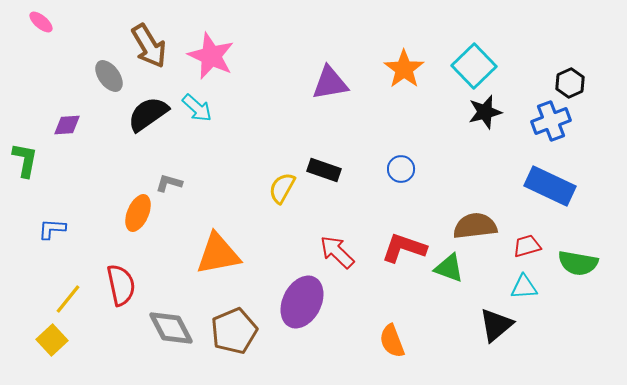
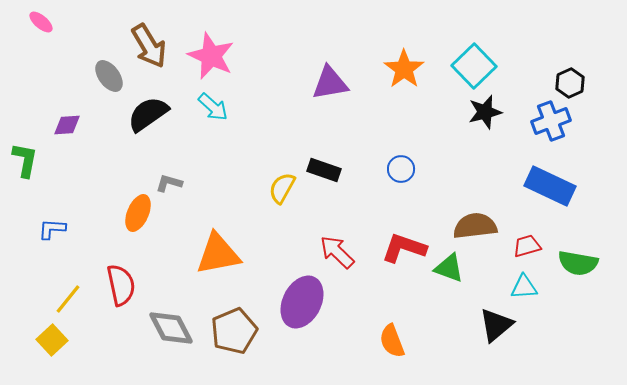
cyan arrow: moved 16 px right, 1 px up
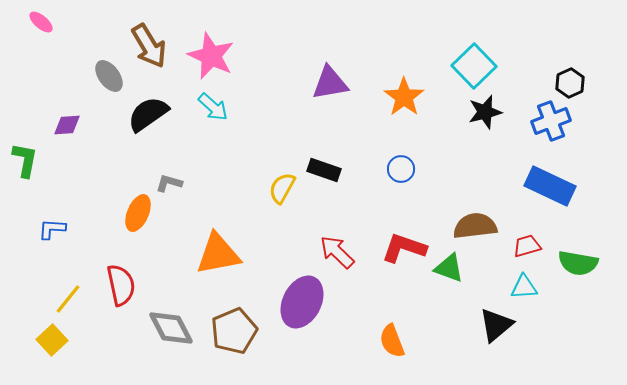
orange star: moved 28 px down
